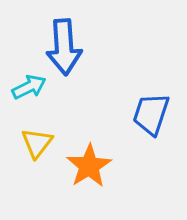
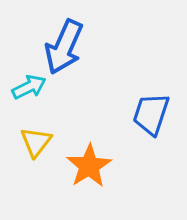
blue arrow: rotated 28 degrees clockwise
yellow triangle: moved 1 px left, 1 px up
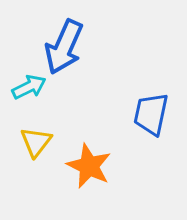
blue trapezoid: rotated 6 degrees counterclockwise
orange star: rotated 15 degrees counterclockwise
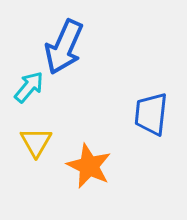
cyan arrow: rotated 24 degrees counterclockwise
blue trapezoid: rotated 6 degrees counterclockwise
yellow triangle: rotated 8 degrees counterclockwise
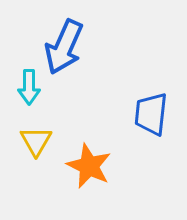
cyan arrow: rotated 140 degrees clockwise
yellow triangle: moved 1 px up
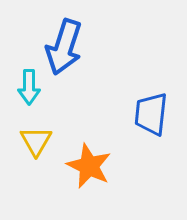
blue arrow: rotated 6 degrees counterclockwise
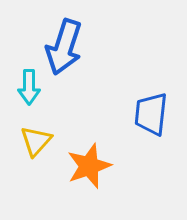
yellow triangle: rotated 12 degrees clockwise
orange star: rotated 27 degrees clockwise
